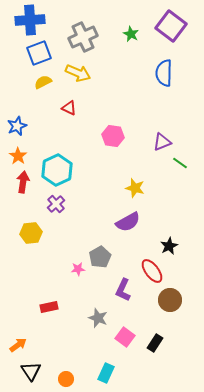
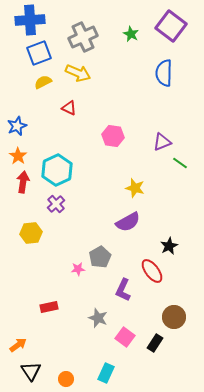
brown circle: moved 4 px right, 17 px down
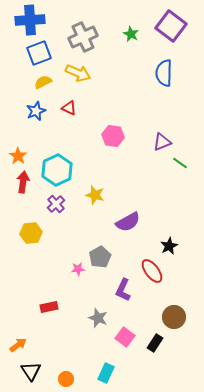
blue star: moved 19 px right, 15 px up
yellow star: moved 40 px left, 7 px down
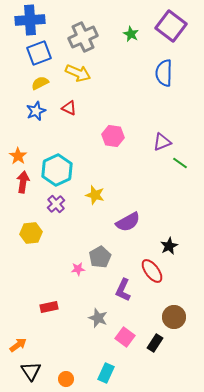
yellow semicircle: moved 3 px left, 1 px down
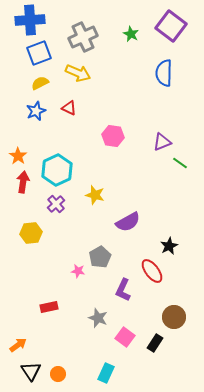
pink star: moved 2 px down; rotated 16 degrees clockwise
orange circle: moved 8 px left, 5 px up
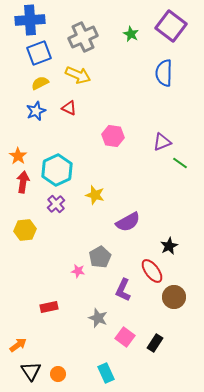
yellow arrow: moved 2 px down
yellow hexagon: moved 6 px left, 3 px up
brown circle: moved 20 px up
cyan rectangle: rotated 48 degrees counterclockwise
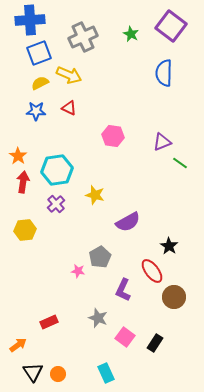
yellow arrow: moved 9 px left
blue star: rotated 24 degrees clockwise
cyan hexagon: rotated 16 degrees clockwise
black star: rotated 12 degrees counterclockwise
red rectangle: moved 15 px down; rotated 12 degrees counterclockwise
black triangle: moved 2 px right, 1 px down
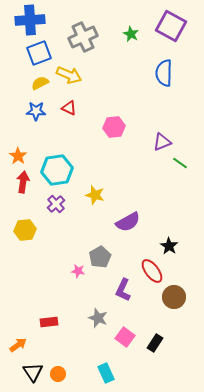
purple square: rotated 8 degrees counterclockwise
pink hexagon: moved 1 px right, 9 px up; rotated 15 degrees counterclockwise
red rectangle: rotated 18 degrees clockwise
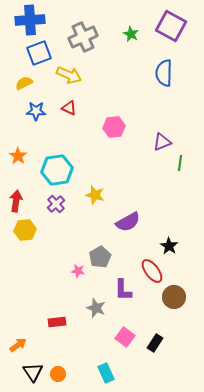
yellow semicircle: moved 16 px left
green line: rotated 63 degrees clockwise
red arrow: moved 7 px left, 19 px down
purple L-shape: rotated 25 degrees counterclockwise
gray star: moved 2 px left, 10 px up
red rectangle: moved 8 px right
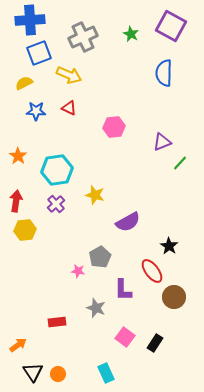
green line: rotated 35 degrees clockwise
